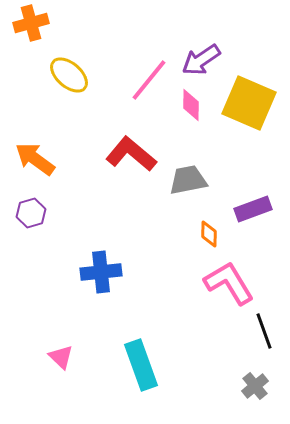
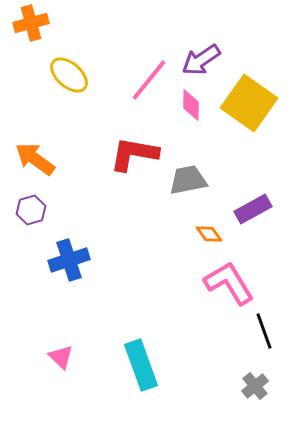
yellow square: rotated 12 degrees clockwise
red L-shape: moved 3 px right; rotated 30 degrees counterclockwise
purple rectangle: rotated 9 degrees counterclockwise
purple hexagon: moved 3 px up
orange diamond: rotated 36 degrees counterclockwise
blue cross: moved 32 px left, 12 px up; rotated 12 degrees counterclockwise
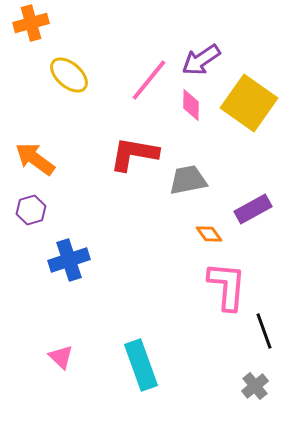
pink L-shape: moved 2 px left, 3 px down; rotated 36 degrees clockwise
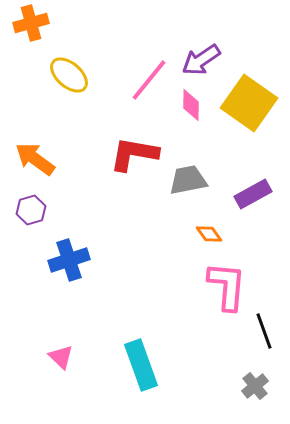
purple rectangle: moved 15 px up
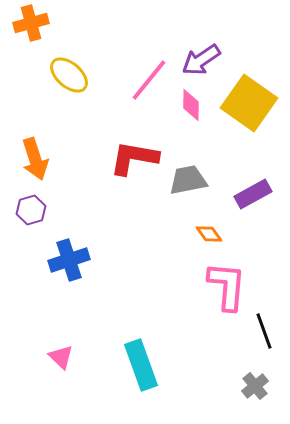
red L-shape: moved 4 px down
orange arrow: rotated 144 degrees counterclockwise
